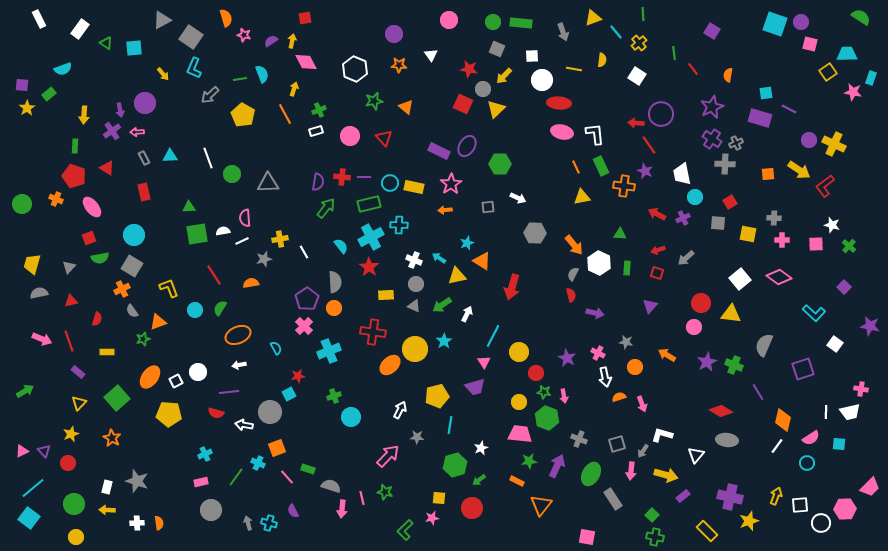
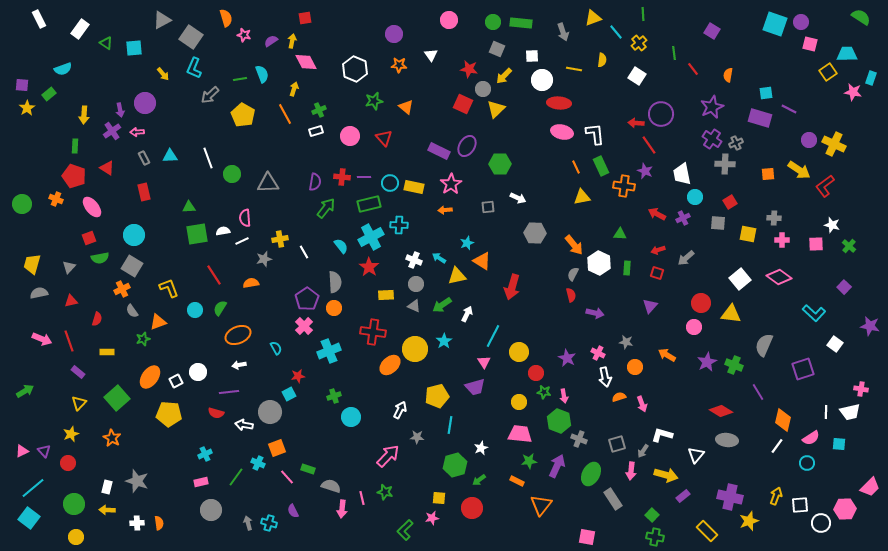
purple semicircle at (318, 182): moved 3 px left
green hexagon at (547, 418): moved 12 px right, 3 px down
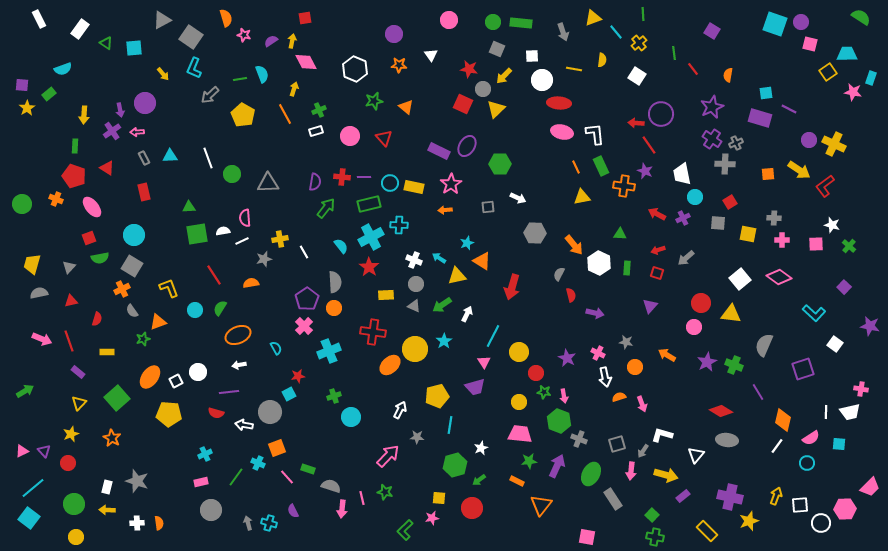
gray semicircle at (573, 274): moved 14 px left
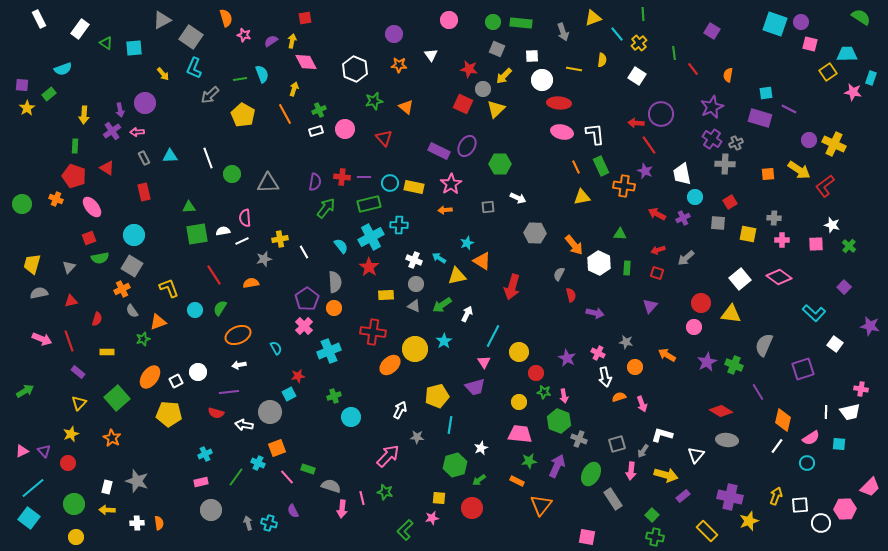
cyan line at (616, 32): moved 1 px right, 2 px down
pink circle at (350, 136): moved 5 px left, 7 px up
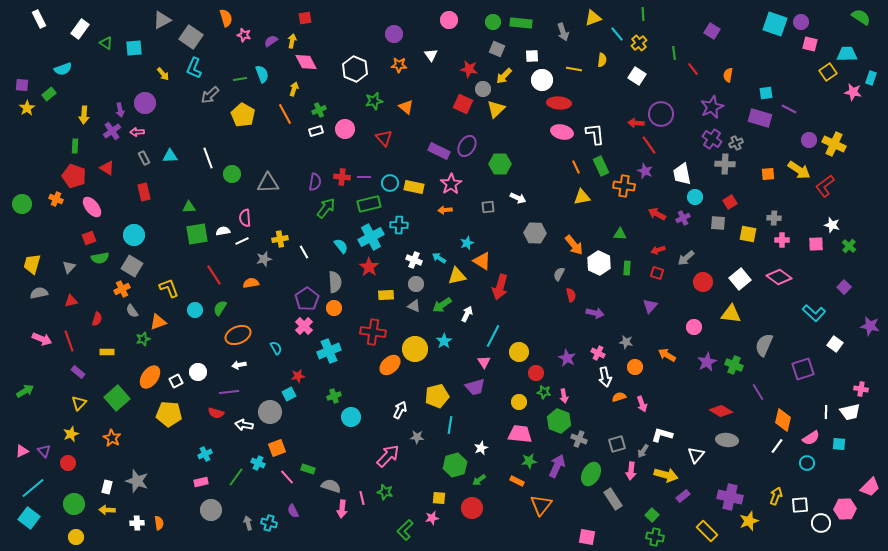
red arrow at (512, 287): moved 12 px left
red circle at (701, 303): moved 2 px right, 21 px up
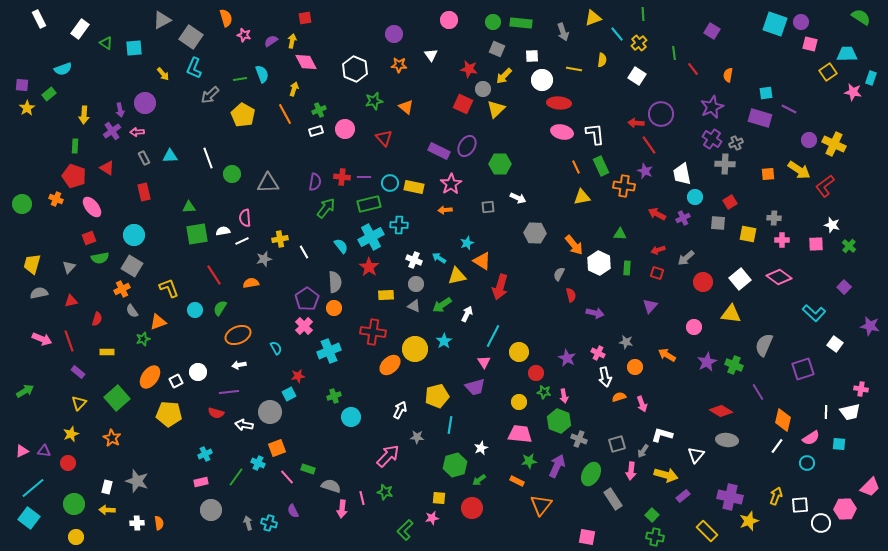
purple triangle at (44, 451): rotated 40 degrees counterclockwise
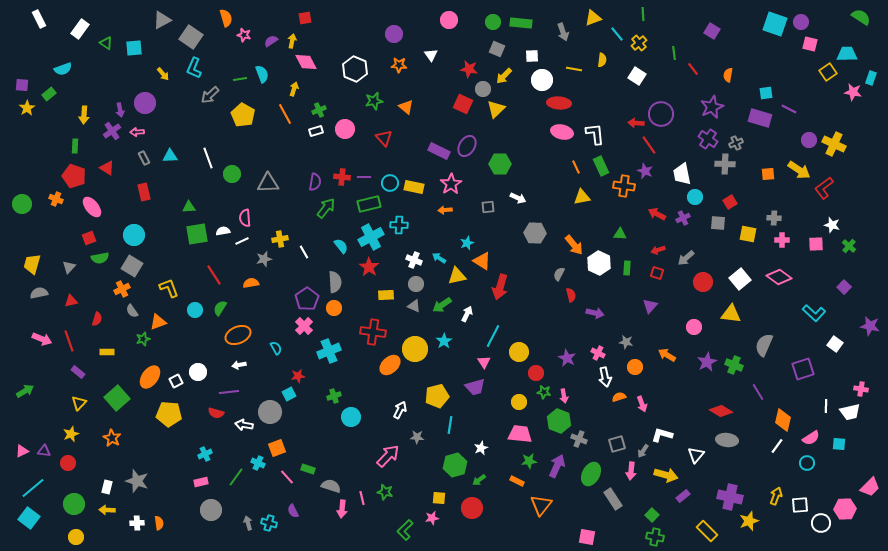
purple cross at (712, 139): moved 4 px left
red L-shape at (825, 186): moved 1 px left, 2 px down
white line at (826, 412): moved 6 px up
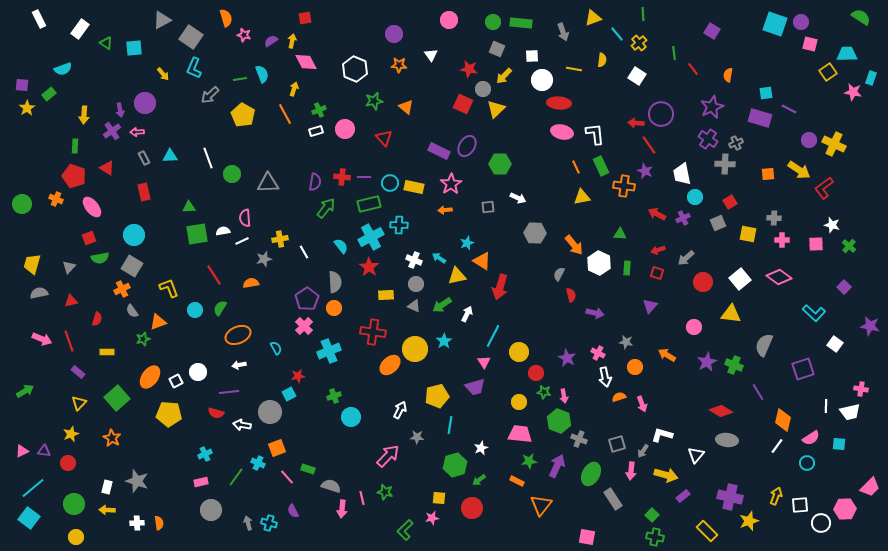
gray square at (718, 223): rotated 28 degrees counterclockwise
white arrow at (244, 425): moved 2 px left
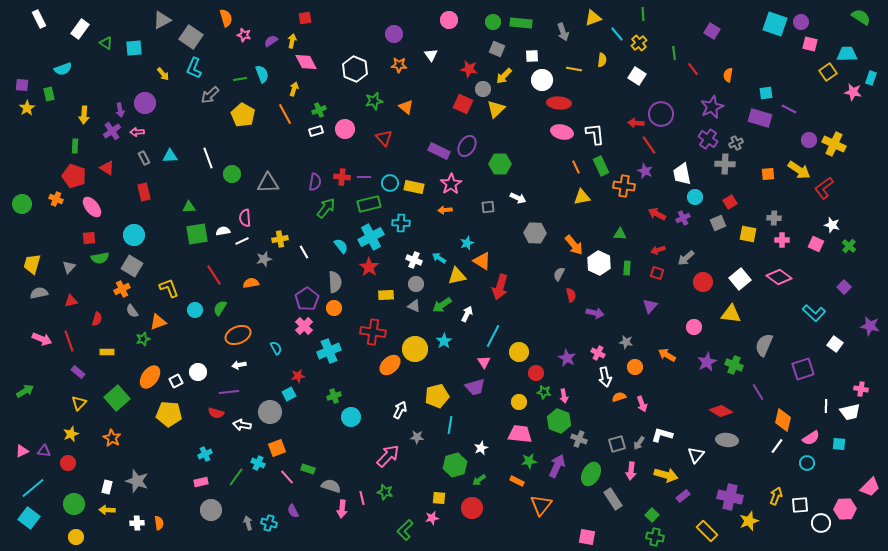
green rectangle at (49, 94): rotated 64 degrees counterclockwise
cyan cross at (399, 225): moved 2 px right, 2 px up
red square at (89, 238): rotated 16 degrees clockwise
pink square at (816, 244): rotated 28 degrees clockwise
gray arrow at (643, 451): moved 4 px left, 8 px up
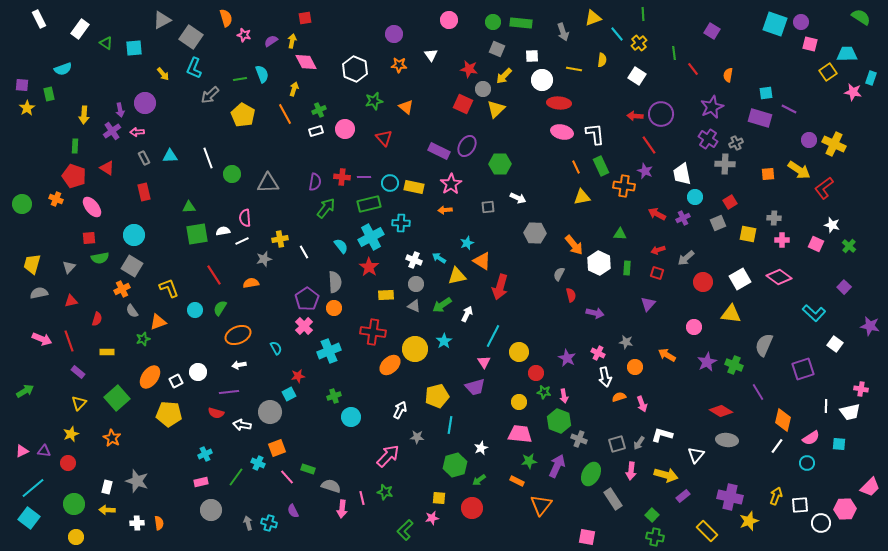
red arrow at (636, 123): moved 1 px left, 7 px up
white square at (740, 279): rotated 10 degrees clockwise
purple triangle at (650, 306): moved 2 px left, 2 px up
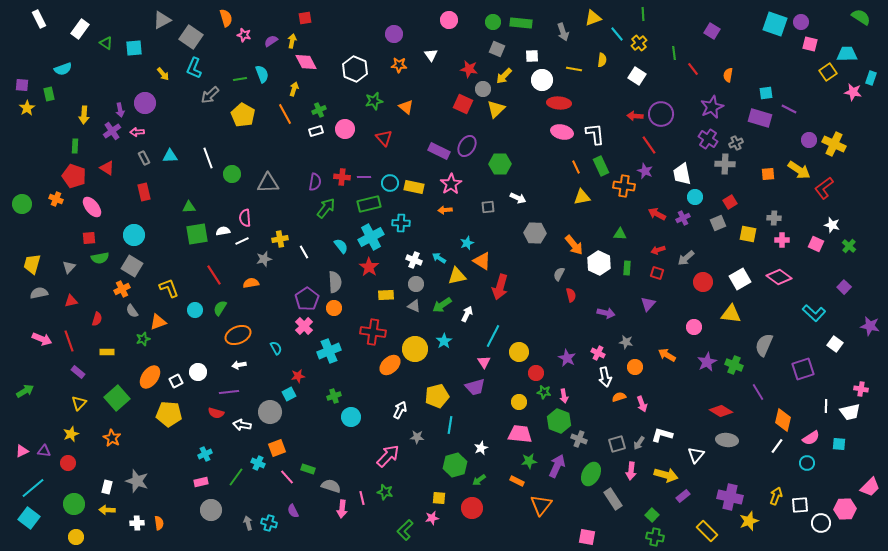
purple arrow at (595, 313): moved 11 px right
